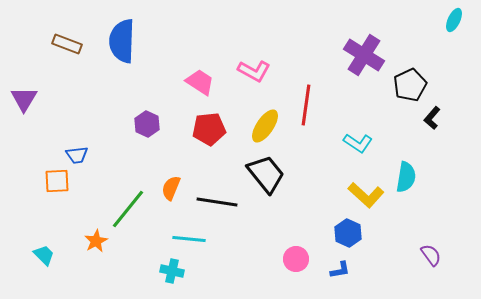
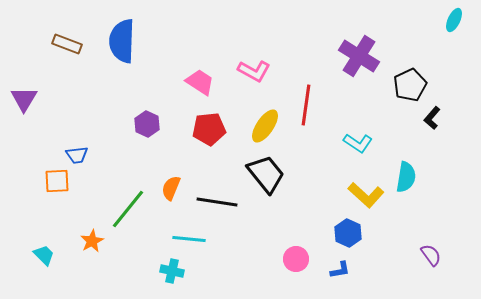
purple cross: moved 5 px left, 1 px down
orange star: moved 4 px left
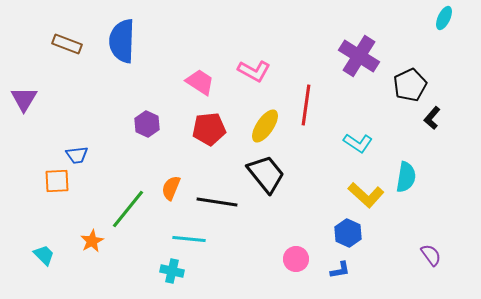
cyan ellipse: moved 10 px left, 2 px up
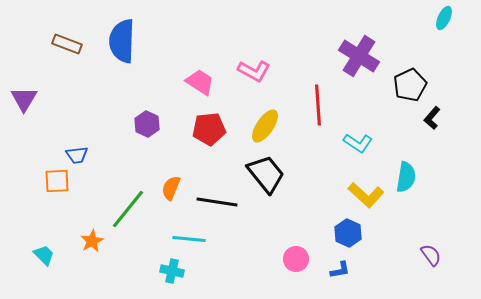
red line: moved 12 px right; rotated 12 degrees counterclockwise
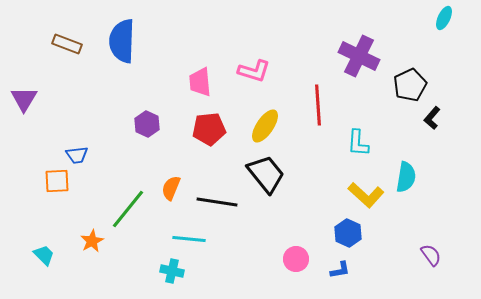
purple cross: rotated 6 degrees counterclockwise
pink L-shape: rotated 12 degrees counterclockwise
pink trapezoid: rotated 128 degrees counterclockwise
cyan L-shape: rotated 60 degrees clockwise
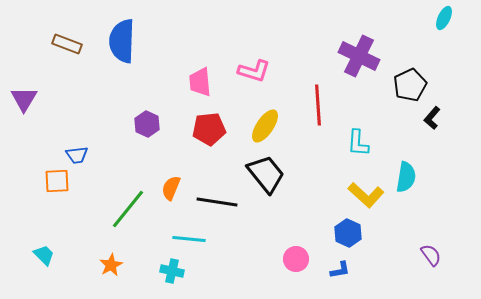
orange star: moved 19 px right, 24 px down
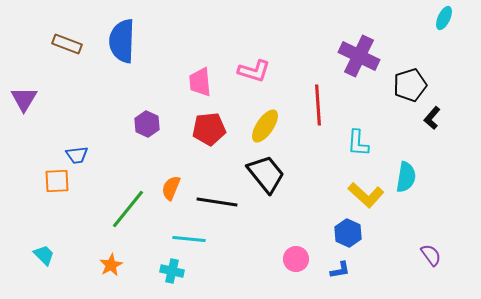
black pentagon: rotated 8 degrees clockwise
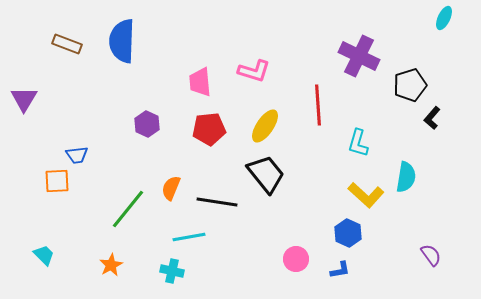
cyan L-shape: rotated 12 degrees clockwise
cyan line: moved 2 px up; rotated 16 degrees counterclockwise
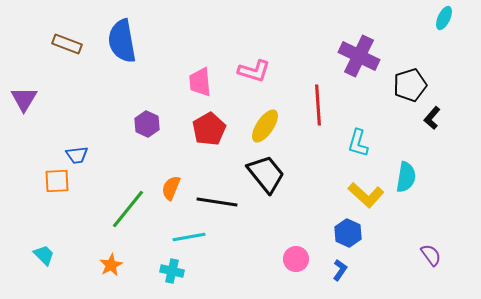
blue semicircle: rotated 12 degrees counterclockwise
red pentagon: rotated 24 degrees counterclockwise
blue L-shape: rotated 45 degrees counterclockwise
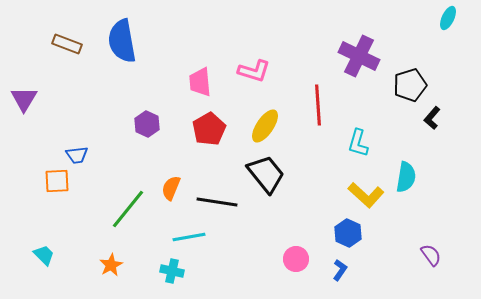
cyan ellipse: moved 4 px right
